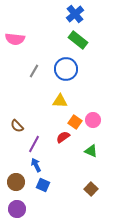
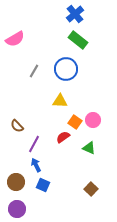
pink semicircle: rotated 36 degrees counterclockwise
green triangle: moved 2 px left, 3 px up
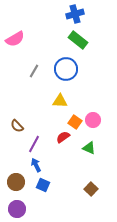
blue cross: rotated 24 degrees clockwise
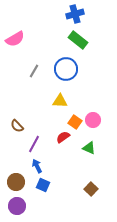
blue arrow: moved 1 px right, 1 px down
purple circle: moved 3 px up
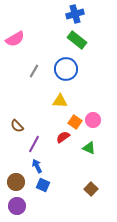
green rectangle: moved 1 px left
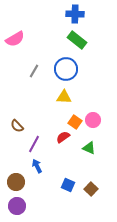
blue cross: rotated 18 degrees clockwise
yellow triangle: moved 4 px right, 4 px up
blue square: moved 25 px right
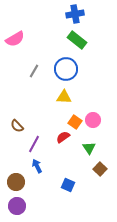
blue cross: rotated 12 degrees counterclockwise
green triangle: rotated 32 degrees clockwise
brown square: moved 9 px right, 20 px up
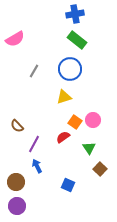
blue circle: moved 4 px right
yellow triangle: rotated 21 degrees counterclockwise
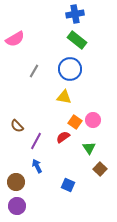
yellow triangle: rotated 28 degrees clockwise
purple line: moved 2 px right, 3 px up
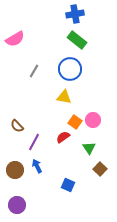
purple line: moved 2 px left, 1 px down
brown circle: moved 1 px left, 12 px up
purple circle: moved 1 px up
